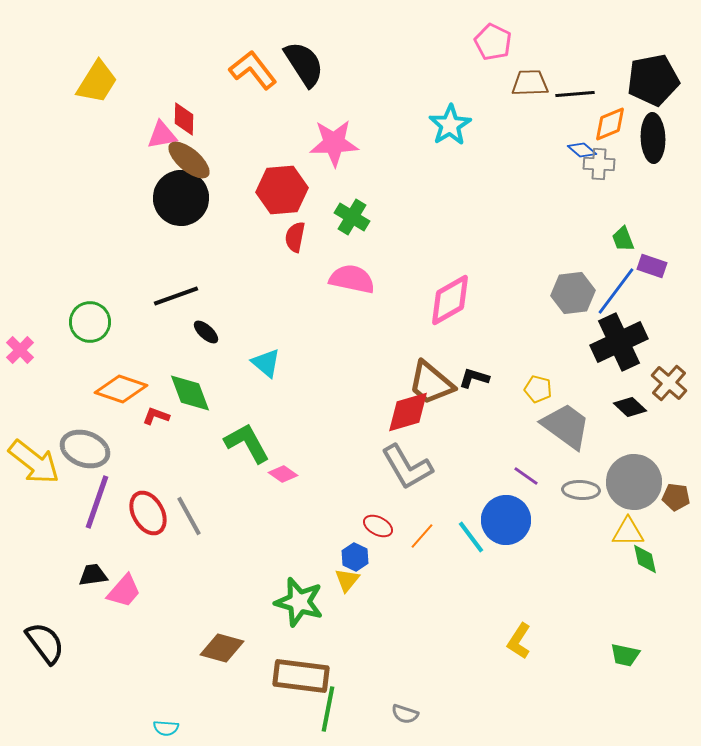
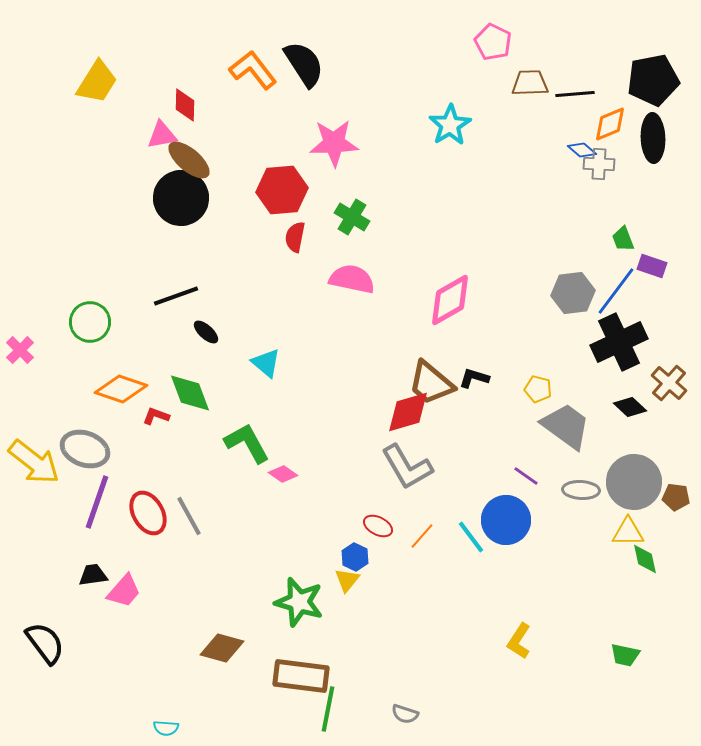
red diamond at (184, 119): moved 1 px right, 14 px up
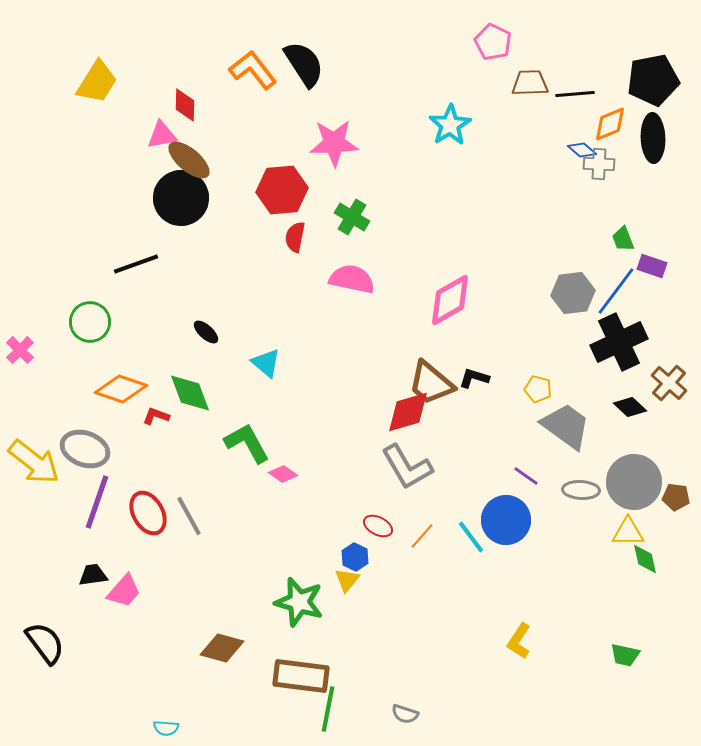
black line at (176, 296): moved 40 px left, 32 px up
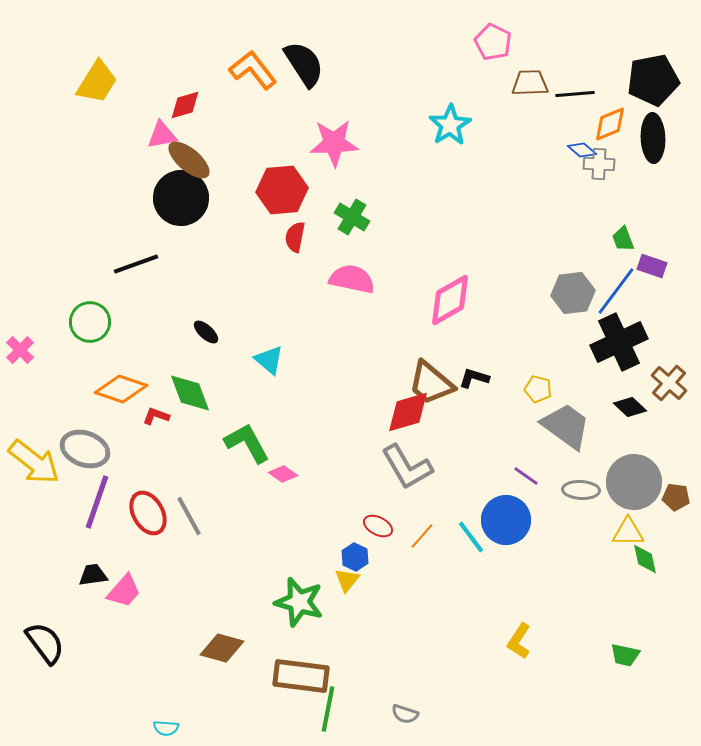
red diamond at (185, 105): rotated 72 degrees clockwise
cyan triangle at (266, 363): moved 3 px right, 3 px up
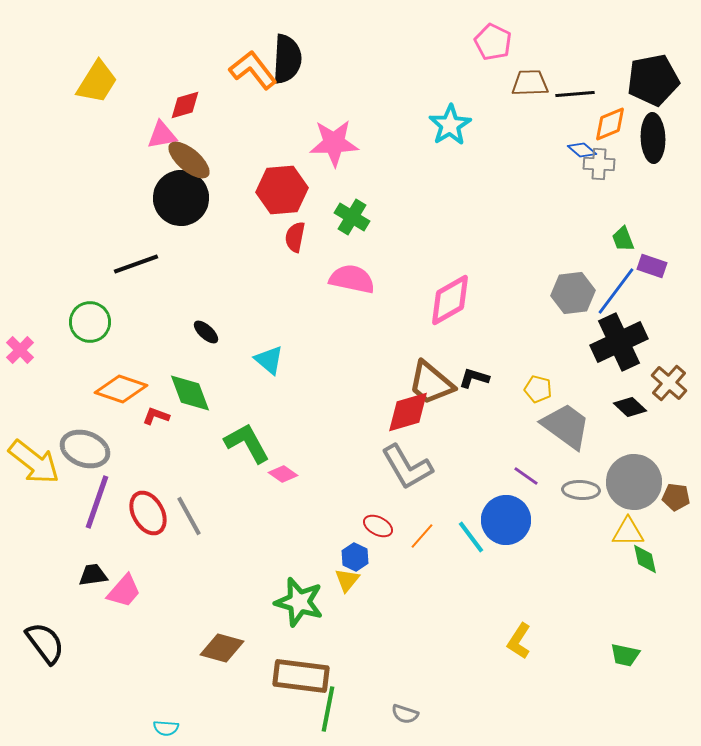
black semicircle at (304, 64): moved 17 px left, 5 px up; rotated 36 degrees clockwise
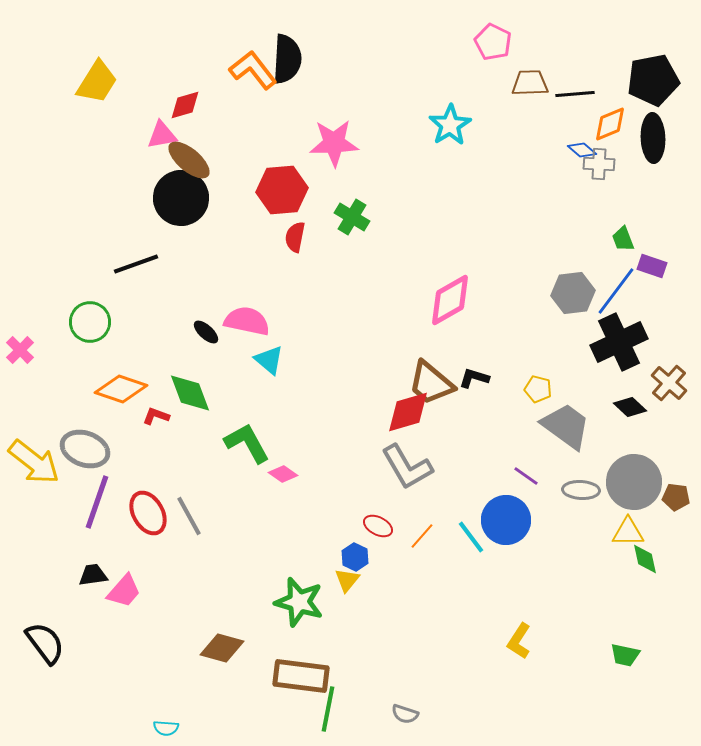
pink semicircle at (352, 279): moved 105 px left, 42 px down
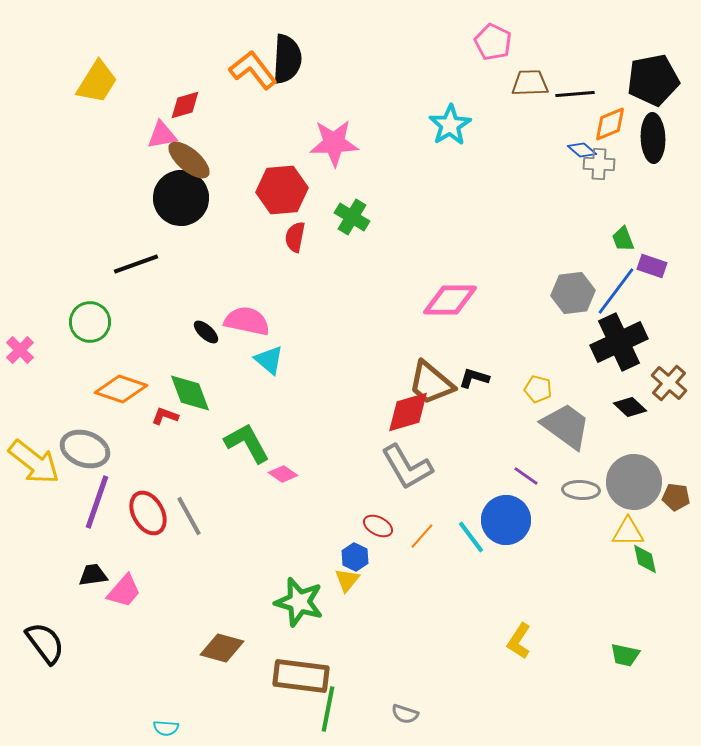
pink diamond at (450, 300): rotated 30 degrees clockwise
red L-shape at (156, 416): moved 9 px right
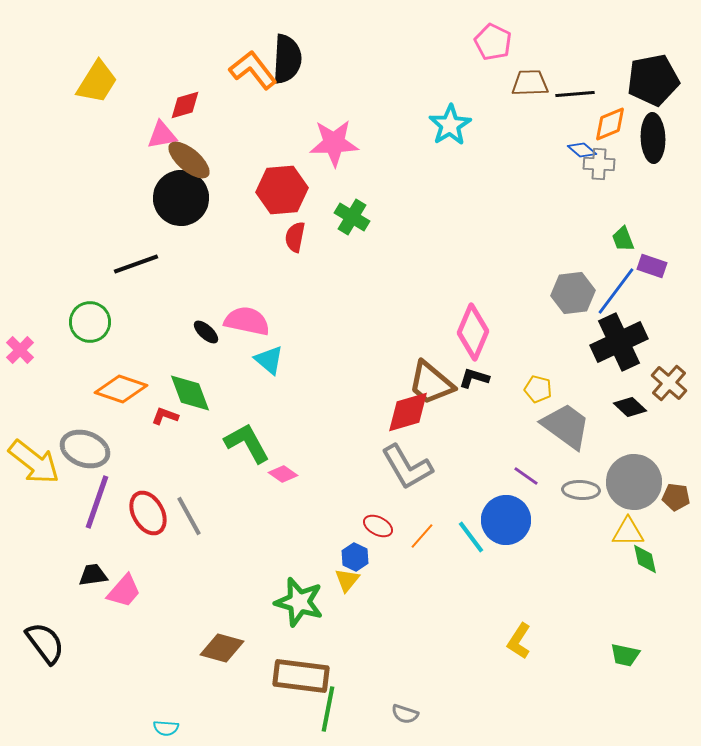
pink diamond at (450, 300): moved 23 px right, 32 px down; rotated 68 degrees counterclockwise
